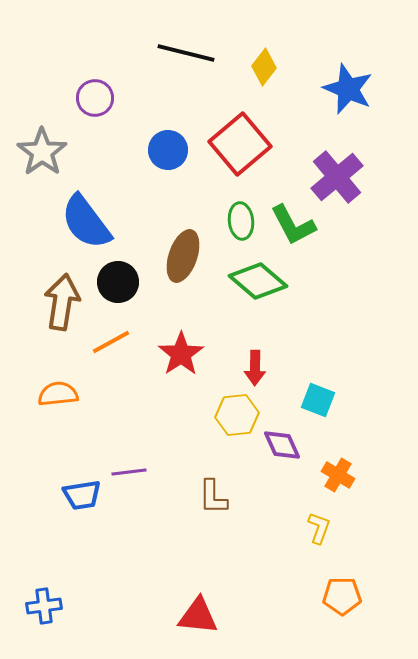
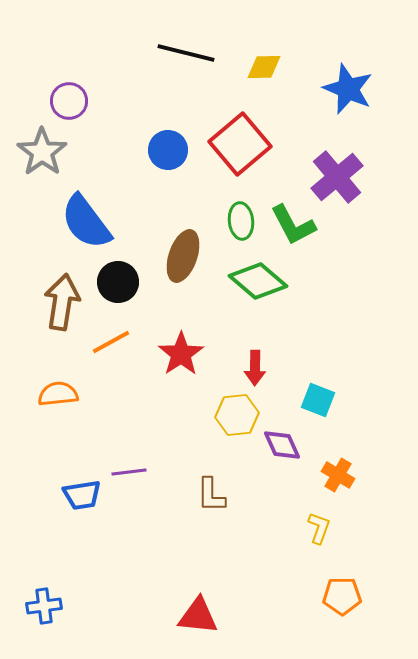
yellow diamond: rotated 51 degrees clockwise
purple circle: moved 26 px left, 3 px down
brown L-shape: moved 2 px left, 2 px up
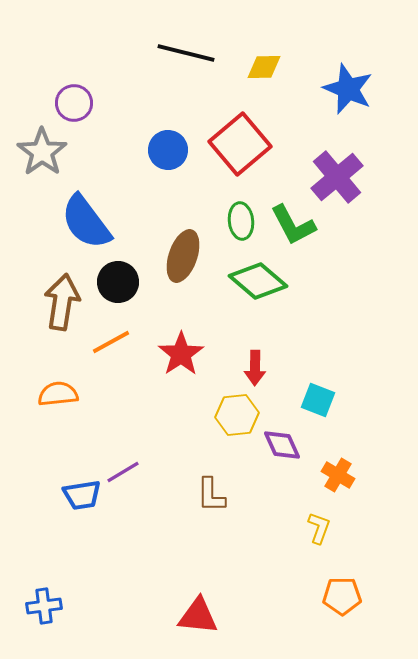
purple circle: moved 5 px right, 2 px down
purple line: moved 6 px left; rotated 24 degrees counterclockwise
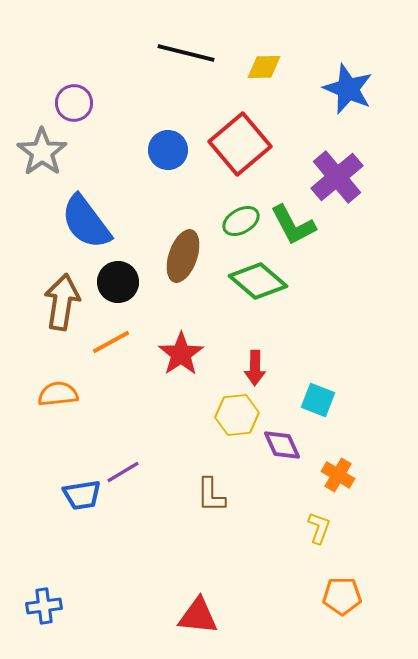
green ellipse: rotated 66 degrees clockwise
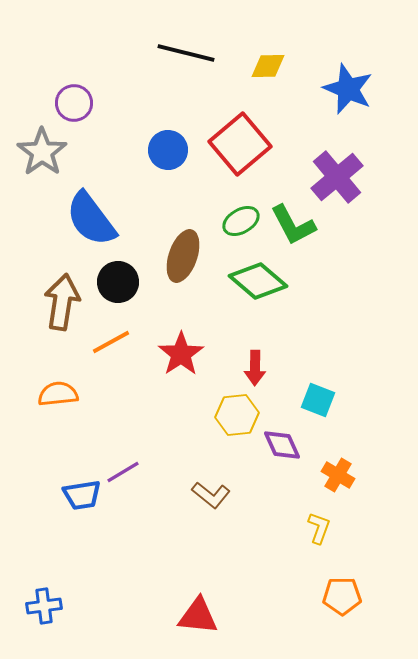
yellow diamond: moved 4 px right, 1 px up
blue semicircle: moved 5 px right, 3 px up
brown L-shape: rotated 51 degrees counterclockwise
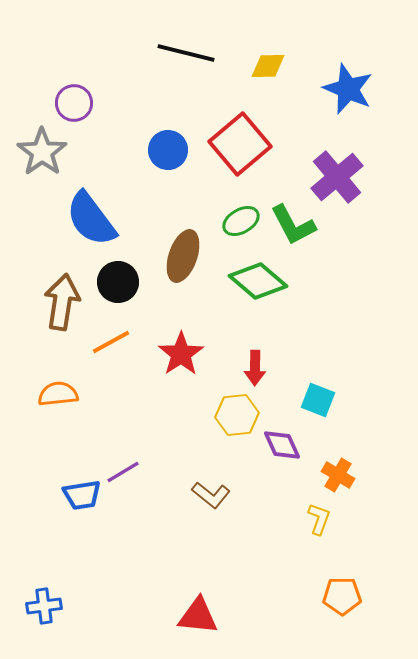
yellow L-shape: moved 9 px up
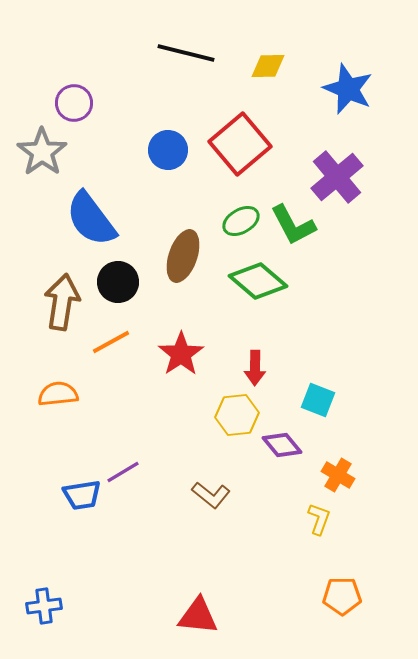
purple diamond: rotated 15 degrees counterclockwise
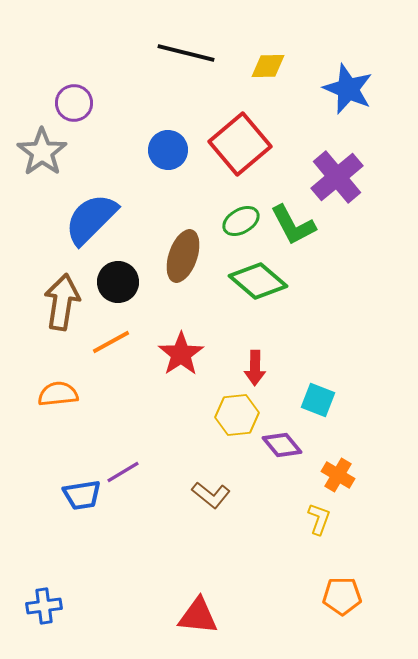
blue semicircle: rotated 82 degrees clockwise
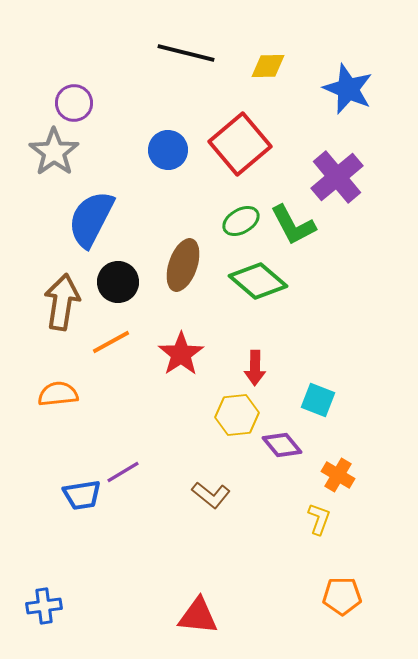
gray star: moved 12 px right
blue semicircle: rotated 18 degrees counterclockwise
brown ellipse: moved 9 px down
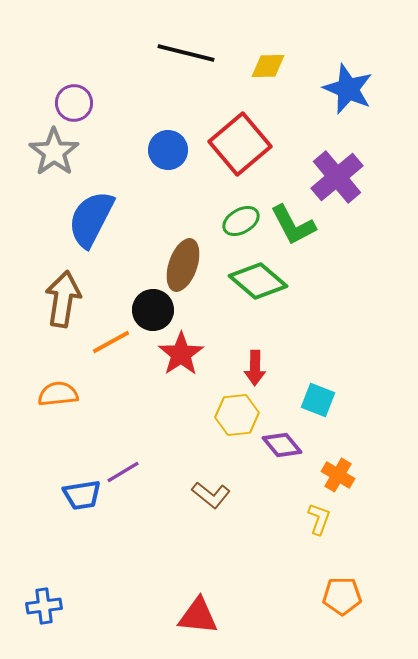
black circle: moved 35 px right, 28 px down
brown arrow: moved 1 px right, 3 px up
